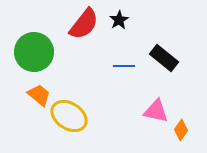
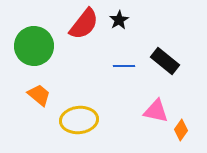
green circle: moved 6 px up
black rectangle: moved 1 px right, 3 px down
yellow ellipse: moved 10 px right, 4 px down; rotated 39 degrees counterclockwise
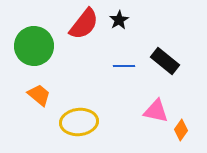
yellow ellipse: moved 2 px down
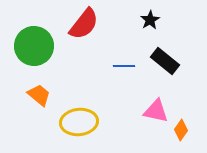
black star: moved 31 px right
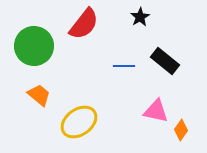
black star: moved 10 px left, 3 px up
yellow ellipse: rotated 30 degrees counterclockwise
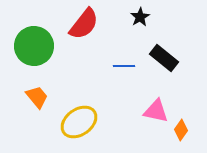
black rectangle: moved 1 px left, 3 px up
orange trapezoid: moved 2 px left, 2 px down; rotated 10 degrees clockwise
